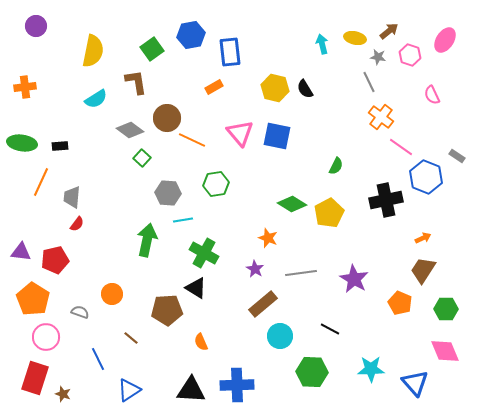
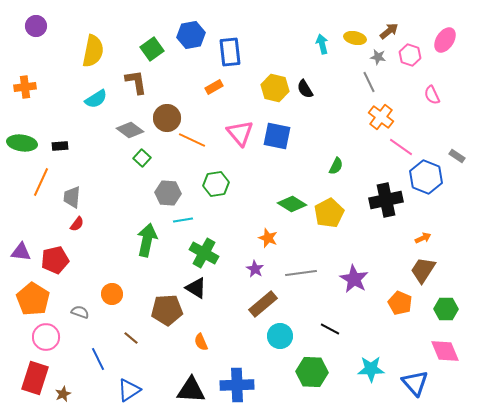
brown star at (63, 394): rotated 28 degrees clockwise
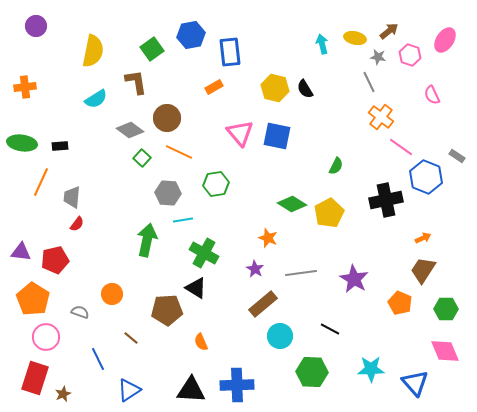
orange line at (192, 140): moved 13 px left, 12 px down
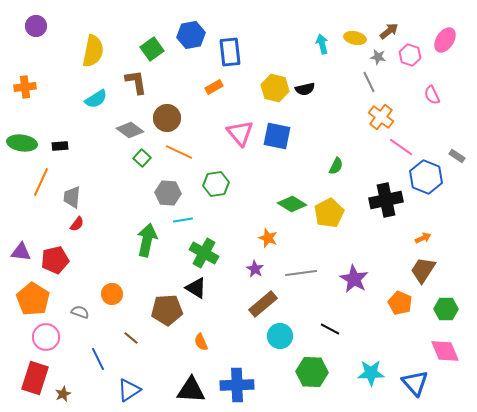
black semicircle at (305, 89): rotated 72 degrees counterclockwise
cyan star at (371, 369): moved 4 px down
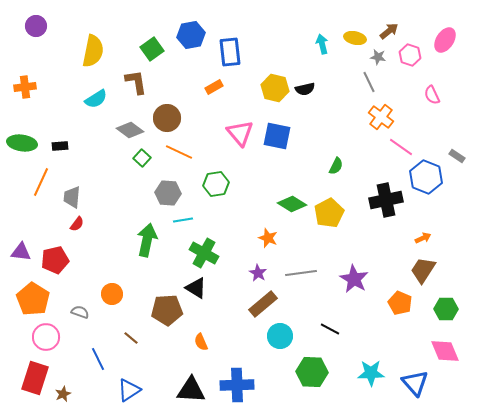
purple star at (255, 269): moved 3 px right, 4 px down
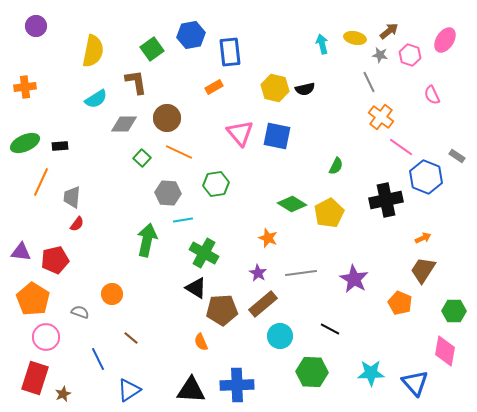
gray star at (378, 57): moved 2 px right, 2 px up
gray diamond at (130, 130): moved 6 px left, 6 px up; rotated 36 degrees counterclockwise
green ellipse at (22, 143): moved 3 px right; rotated 32 degrees counterclockwise
green hexagon at (446, 309): moved 8 px right, 2 px down
brown pentagon at (167, 310): moved 55 px right
pink diamond at (445, 351): rotated 32 degrees clockwise
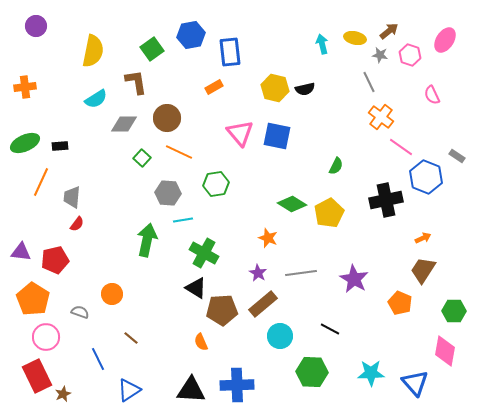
red rectangle at (35, 378): moved 2 px right, 2 px up; rotated 44 degrees counterclockwise
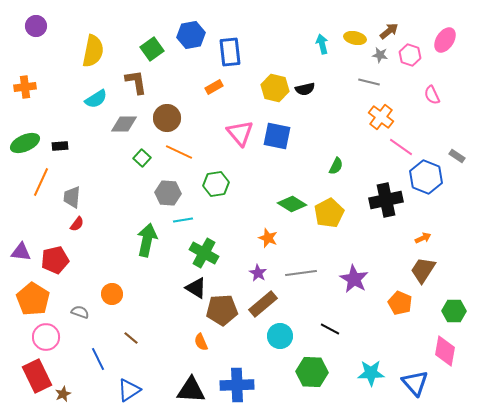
gray line at (369, 82): rotated 50 degrees counterclockwise
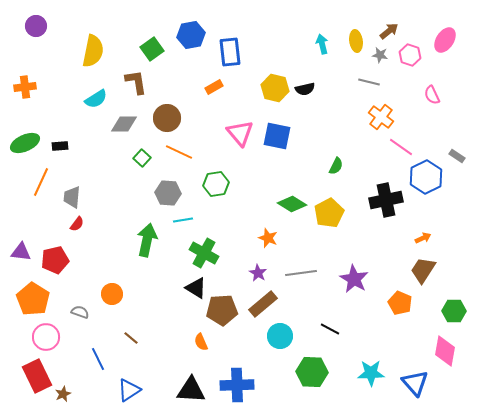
yellow ellipse at (355, 38): moved 1 px right, 3 px down; rotated 70 degrees clockwise
blue hexagon at (426, 177): rotated 12 degrees clockwise
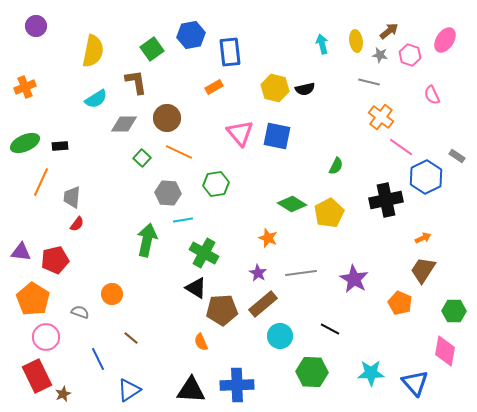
orange cross at (25, 87): rotated 15 degrees counterclockwise
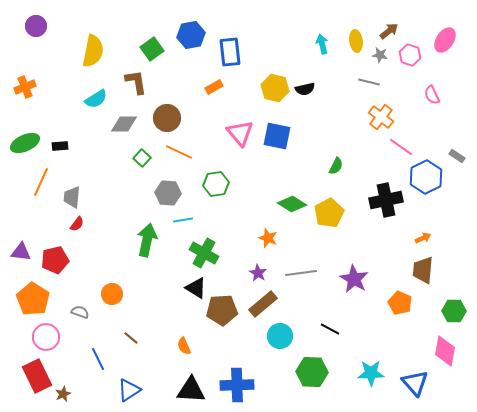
brown trapezoid at (423, 270): rotated 28 degrees counterclockwise
orange semicircle at (201, 342): moved 17 px left, 4 px down
